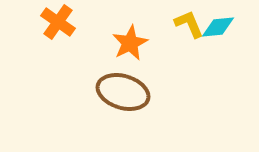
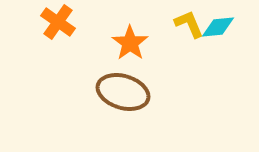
orange star: rotated 9 degrees counterclockwise
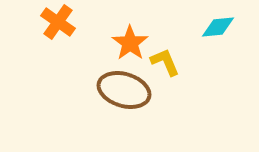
yellow L-shape: moved 24 px left, 38 px down
brown ellipse: moved 1 px right, 2 px up
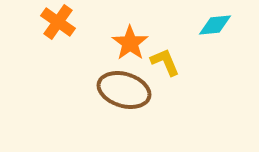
cyan diamond: moved 3 px left, 2 px up
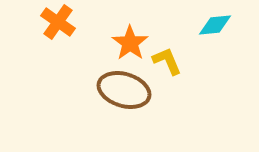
yellow L-shape: moved 2 px right, 1 px up
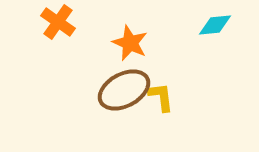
orange star: rotated 12 degrees counterclockwise
yellow L-shape: moved 6 px left, 36 px down; rotated 16 degrees clockwise
brown ellipse: rotated 45 degrees counterclockwise
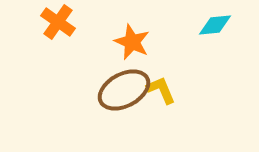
orange star: moved 2 px right, 1 px up
yellow L-shape: moved 7 px up; rotated 16 degrees counterclockwise
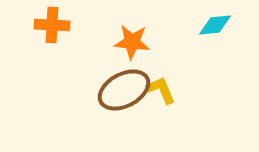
orange cross: moved 6 px left, 3 px down; rotated 32 degrees counterclockwise
orange star: rotated 18 degrees counterclockwise
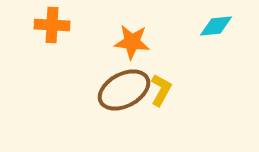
cyan diamond: moved 1 px right, 1 px down
yellow L-shape: rotated 52 degrees clockwise
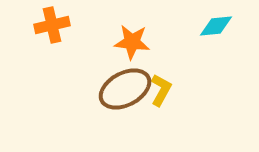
orange cross: rotated 16 degrees counterclockwise
brown ellipse: moved 1 px right, 1 px up
